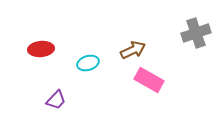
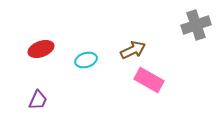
gray cross: moved 8 px up
red ellipse: rotated 15 degrees counterclockwise
cyan ellipse: moved 2 px left, 3 px up
purple trapezoid: moved 18 px left; rotated 20 degrees counterclockwise
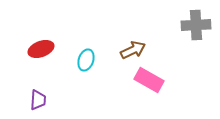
gray cross: rotated 16 degrees clockwise
cyan ellipse: rotated 55 degrees counterclockwise
purple trapezoid: rotated 20 degrees counterclockwise
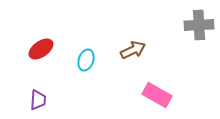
gray cross: moved 3 px right
red ellipse: rotated 15 degrees counterclockwise
pink rectangle: moved 8 px right, 15 px down
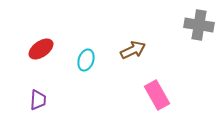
gray cross: rotated 12 degrees clockwise
pink rectangle: rotated 32 degrees clockwise
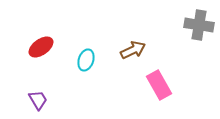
red ellipse: moved 2 px up
pink rectangle: moved 2 px right, 10 px up
purple trapezoid: rotated 35 degrees counterclockwise
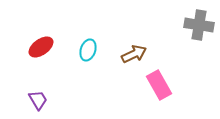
brown arrow: moved 1 px right, 4 px down
cyan ellipse: moved 2 px right, 10 px up
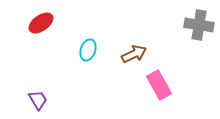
red ellipse: moved 24 px up
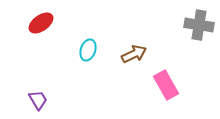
pink rectangle: moved 7 px right
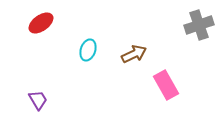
gray cross: rotated 28 degrees counterclockwise
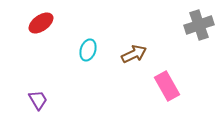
pink rectangle: moved 1 px right, 1 px down
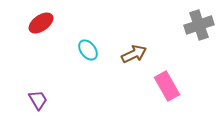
cyan ellipse: rotated 55 degrees counterclockwise
